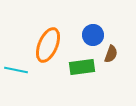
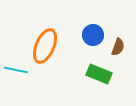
orange ellipse: moved 3 px left, 1 px down
brown semicircle: moved 7 px right, 7 px up
green rectangle: moved 17 px right, 7 px down; rotated 30 degrees clockwise
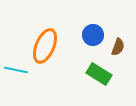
green rectangle: rotated 10 degrees clockwise
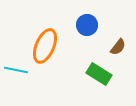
blue circle: moved 6 px left, 10 px up
brown semicircle: rotated 18 degrees clockwise
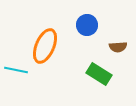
brown semicircle: rotated 48 degrees clockwise
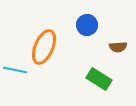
orange ellipse: moved 1 px left, 1 px down
cyan line: moved 1 px left
green rectangle: moved 5 px down
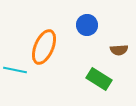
brown semicircle: moved 1 px right, 3 px down
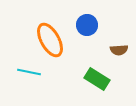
orange ellipse: moved 6 px right, 7 px up; rotated 52 degrees counterclockwise
cyan line: moved 14 px right, 2 px down
green rectangle: moved 2 px left
